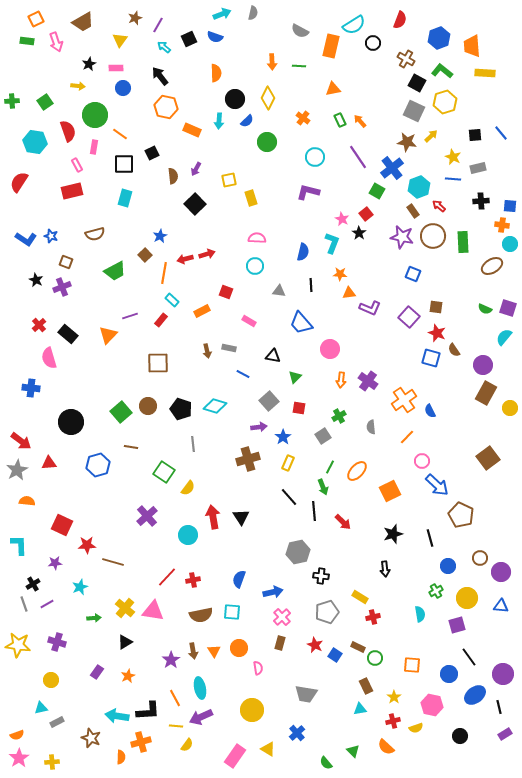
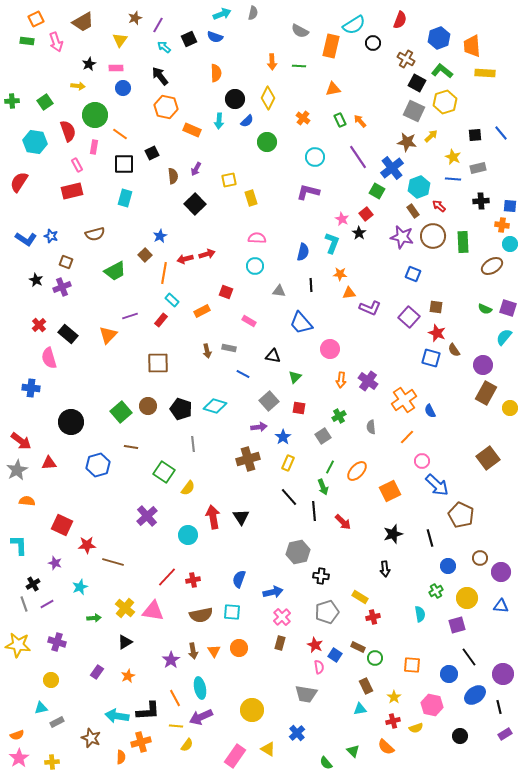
purple star at (55, 563): rotated 24 degrees clockwise
pink semicircle at (258, 668): moved 61 px right, 1 px up
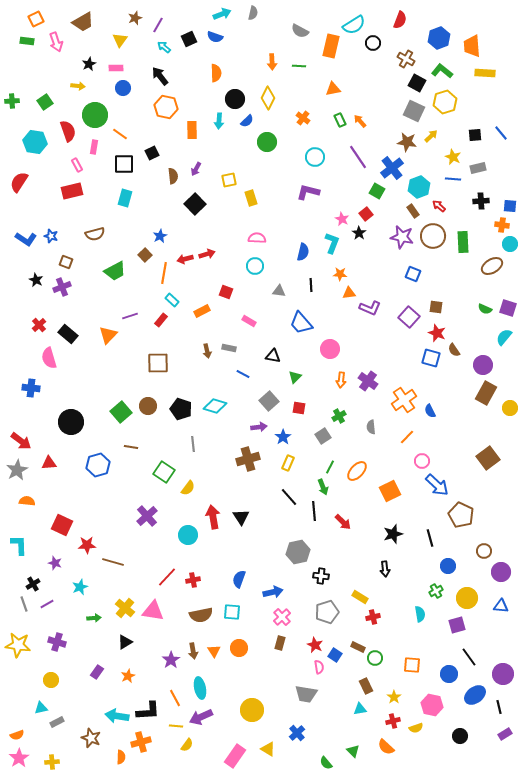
orange rectangle at (192, 130): rotated 66 degrees clockwise
brown circle at (480, 558): moved 4 px right, 7 px up
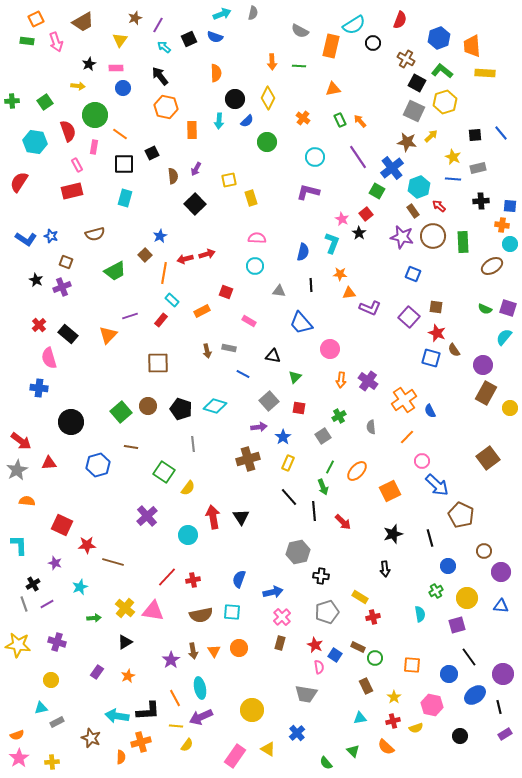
blue cross at (31, 388): moved 8 px right
cyan triangle at (360, 709): moved 9 px down
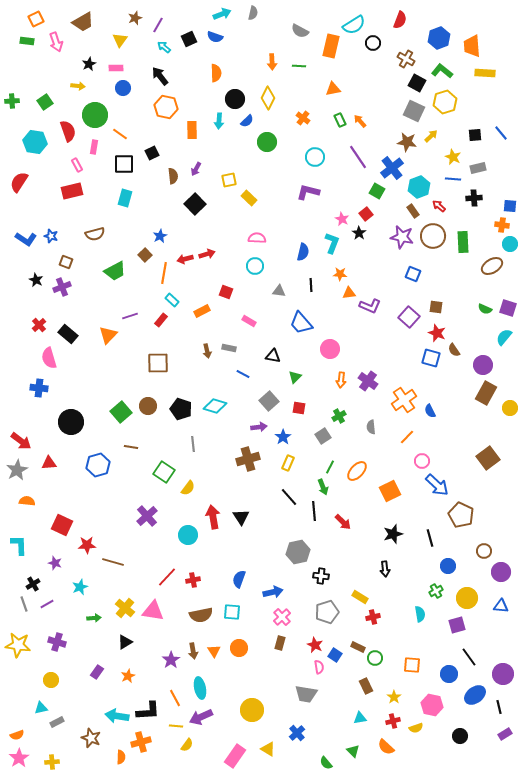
yellow rectangle at (251, 198): moved 2 px left; rotated 28 degrees counterclockwise
black cross at (481, 201): moved 7 px left, 3 px up
purple L-shape at (370, 308): moved 2 px up
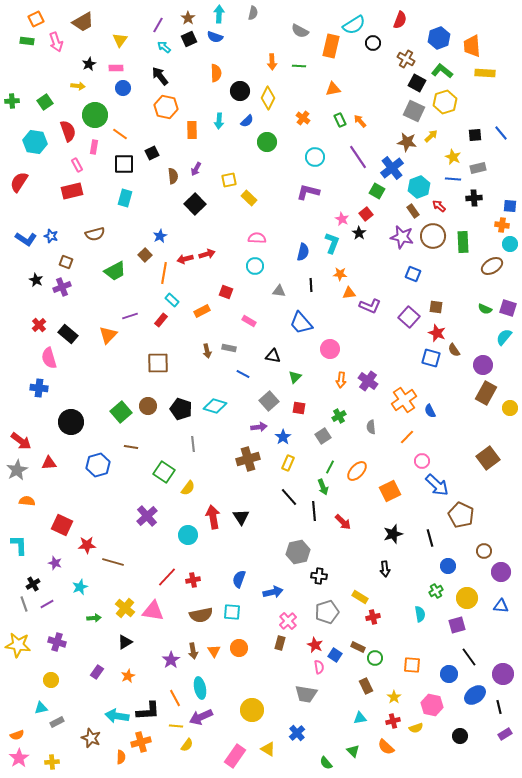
cyan arrow at (222, 14): moved 3 px left; rotated 66 degrees counterclockwise
brown star at (135, 18): moved 53 px right; rotated 16 degrees counterclockwise
black circle at (235, 99): moved 5 px right, 8 px up
black cross at (321, 576): moved 2 px left
pink cross at (282, 617): moved 6 px right, 4 px down
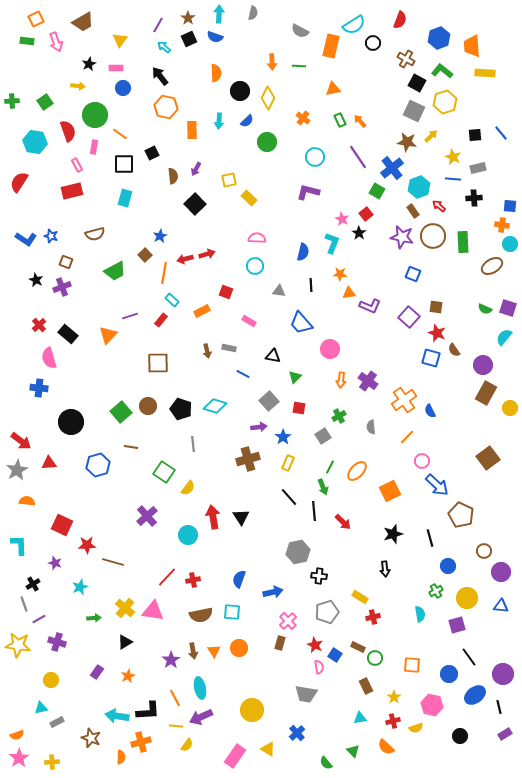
purple line at (47, 604): moved 8 px left, 15 px down
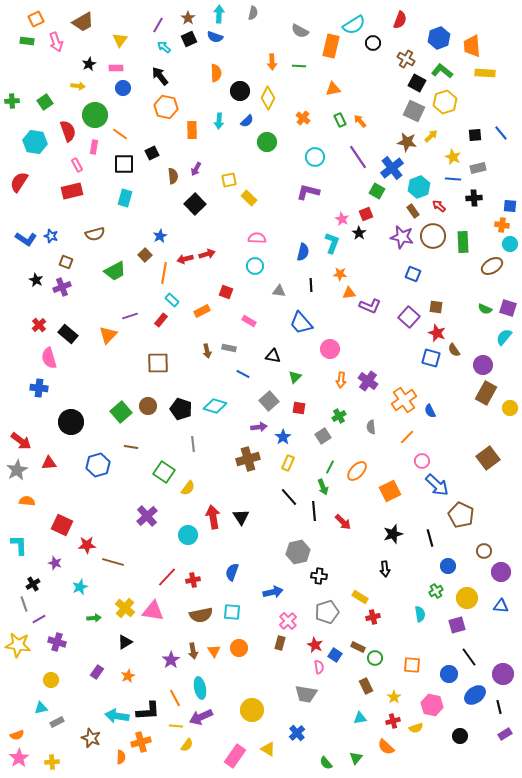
red square at (366, 214): rotated 16 degrees clockwise
blue semicircle at (239, 579): moved 7 px left, 7 px up
green triangle at (353, 751): moved 3 px right, 7 px down; rotated 24 degrees clockwise
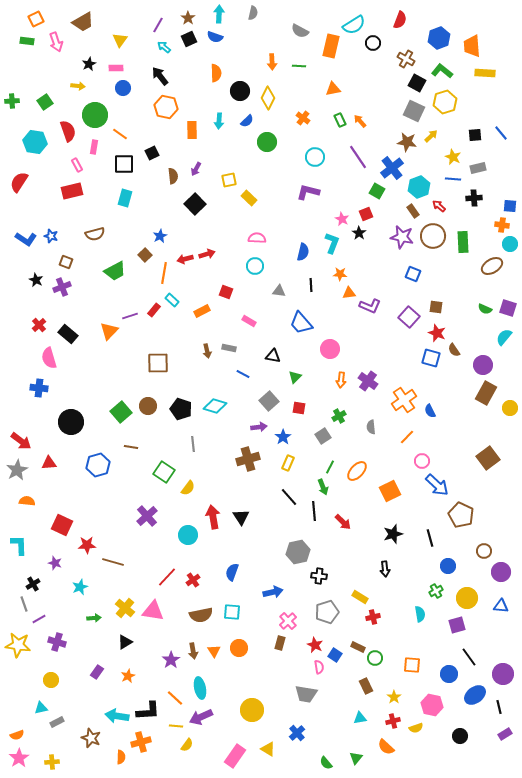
red rectangle at (161, 320): moved 7 px left, 10 px up
orange triangle at (108, 335): moved 1 px right, 4 px up
red cross at (193, 580): rotated 24 degrees counterclockwise
orange line at (175, 698): rotated 18 degrees counterclockwise
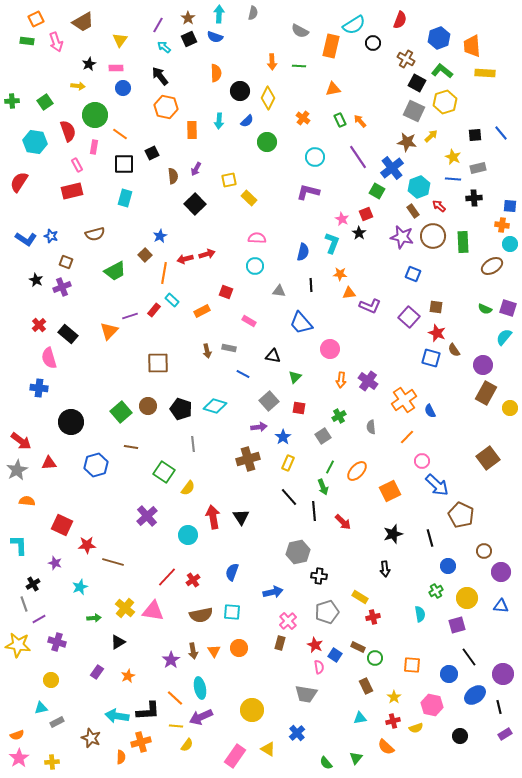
blue hexagon at (98, 465): moved 2 px left
black triangle at (125, 642): moved 7 px left
